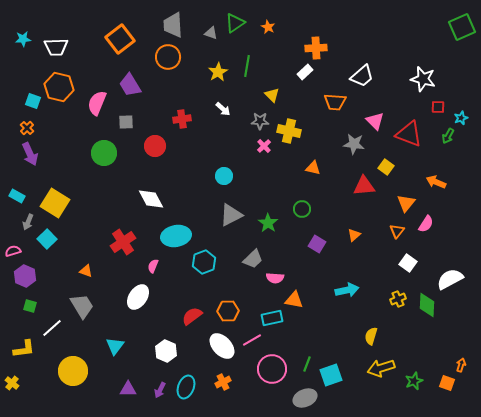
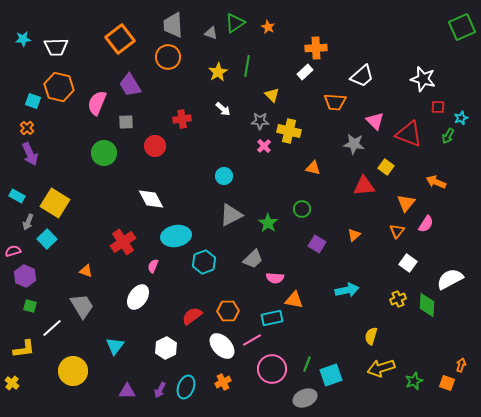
white hexagon at (166, 351): moved 3 px up; rotated 10 degrees clockwise
purple triangle at (128, 389): moved 1 px left, 2 px down
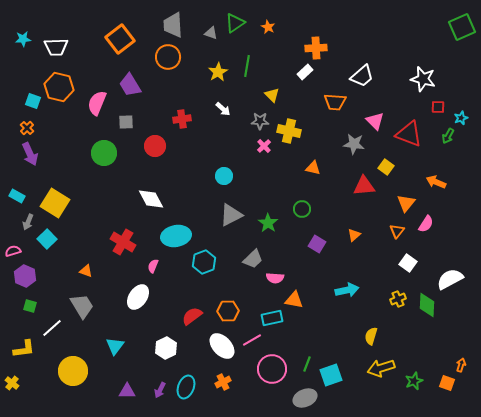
red cross at (123, 242): rotated 25 degrees counterclockwise
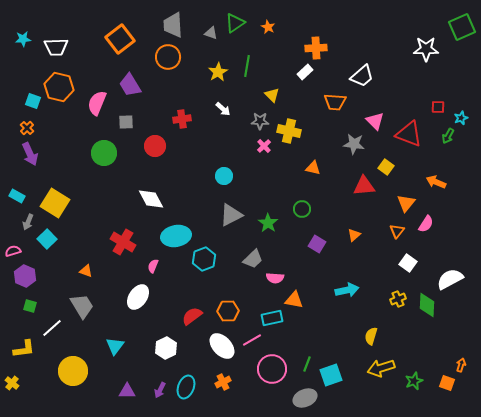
white star at (423, 79): moved 3 px right, 30 px up; rotated 15 degrees counterclockwise
cyan hexagon at (204, 262): moved 3 px up
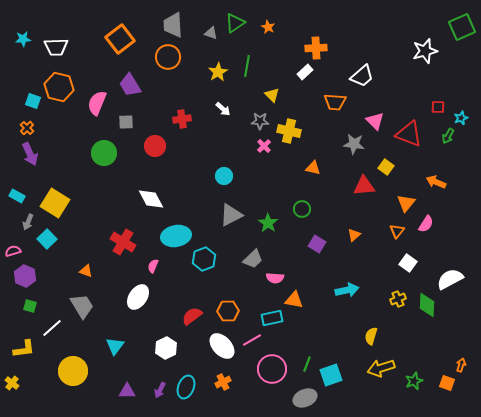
white star at (426, 49): moved 1 px left, 2 px down; rotated 15 degrees counterclockwise
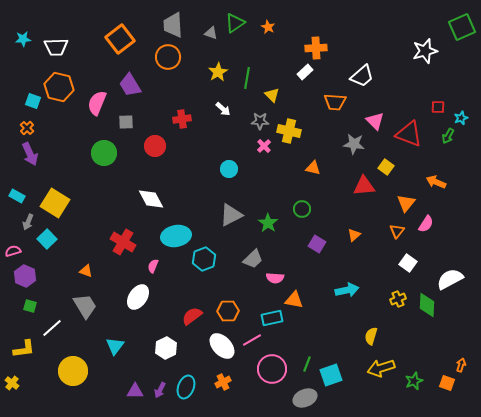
green line at (247, 66): moved 12 px down
cyan circle at (224, 176): moved 5 px right, 7 px up
gray trapezoid at (82, 306): moved 3 px right
purple triangle at (127, 391): moved 8 px right
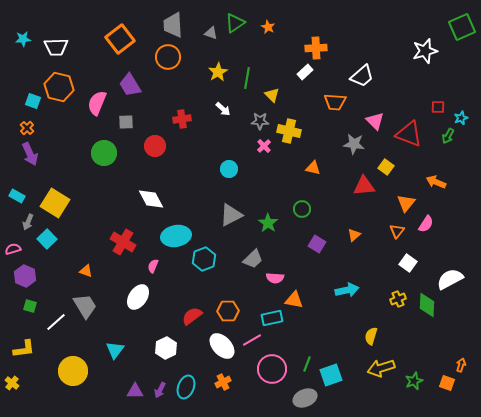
pink semicircle at (13, 251): moved 2 px up
white line at (52, 328): moved 4 px right, 6 px up
cyan triangle at (115, 346): moved 4 px down
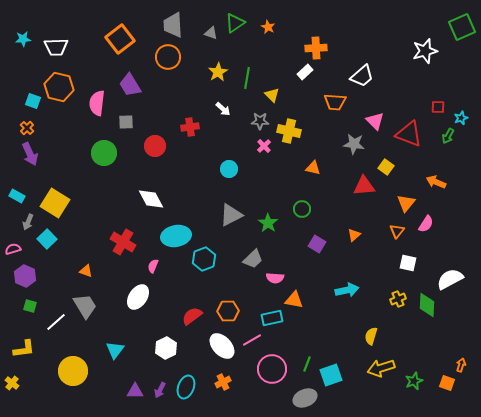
pink semicircle at (97, 103): rotated 15 degrees counterclockwise
red cross at (182, 119): moved 8 px right, 8 px down
white square at (408, 263): rotated 24 degrees counterclockwise
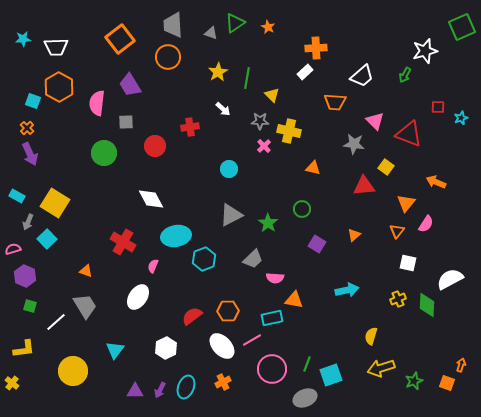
orange hexagon at (59, 87): rotated 16 degrees clockwise
green arrow at (448, 136): moved 43 px left, 61 px up
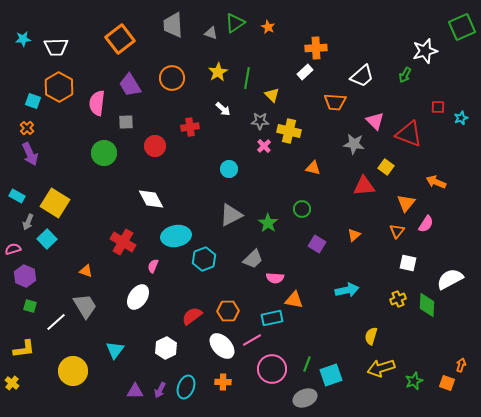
orange circle at (168, 57): moved 4 px right, 21 px down
orange cross at (223, 382): rotated 28 degrees clockwise
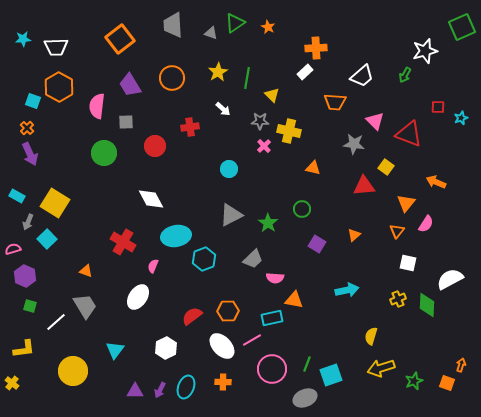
pink semicircle at (97, 103): moved 3 px down
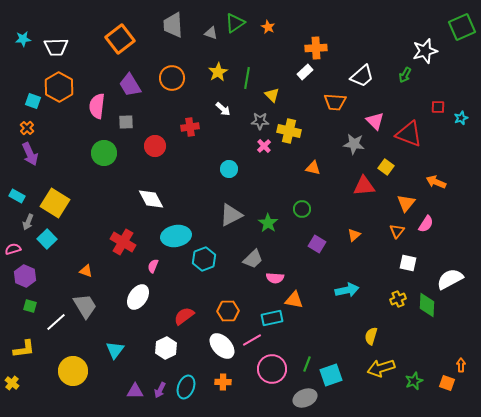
red semicircle at (192, 316): moved 8 px left
orange arrow at (461, 365): rotated 16 degrees counterclockwise
